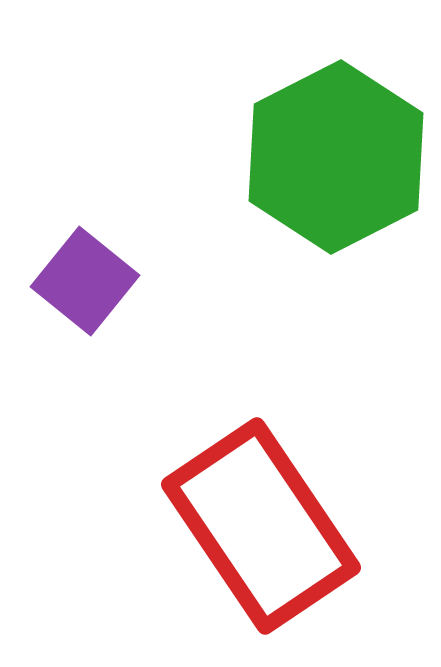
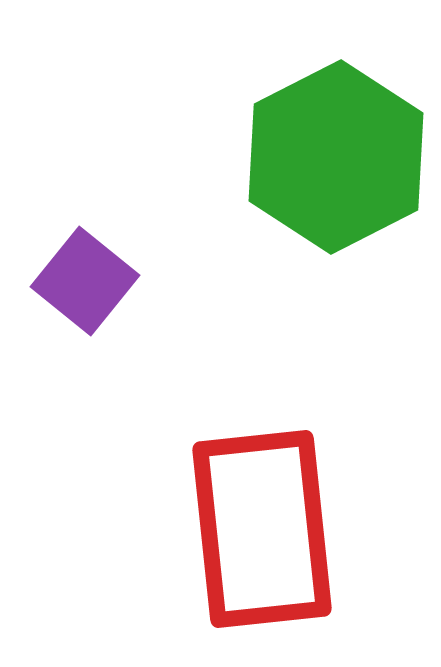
red rectangle: moved 1 px right, 3 px down; rotated 28 degrees clockwise
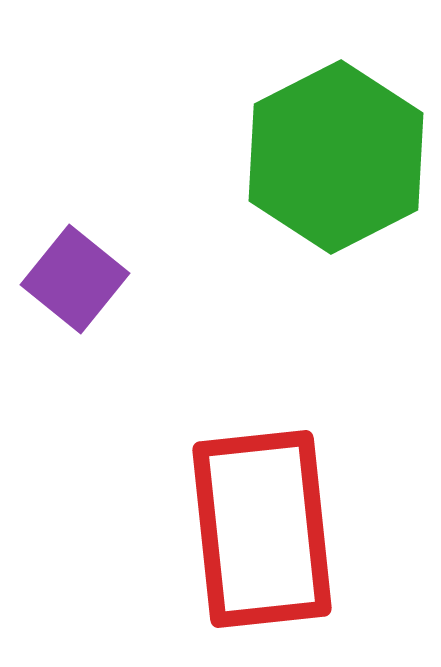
purple square: moved 10 px left, 2 px up
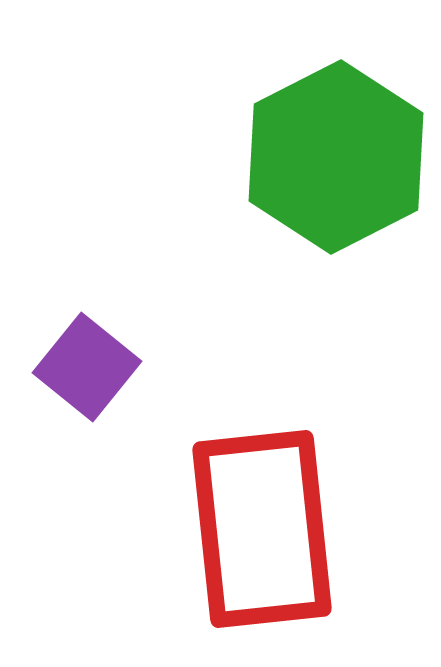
purple square: moved 12 px right, 88 px down
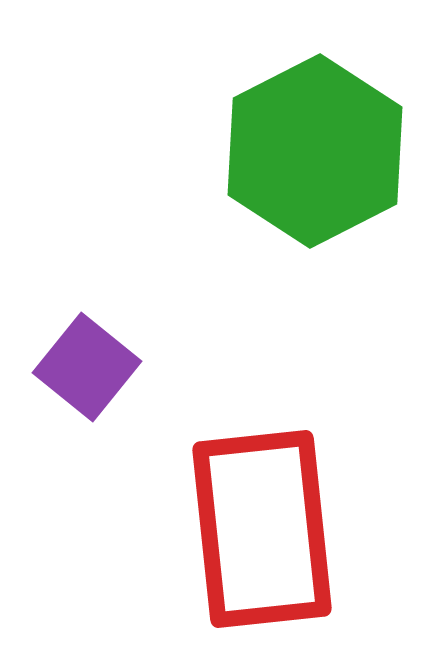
green hexagon: moved 21 px left, 6 px up
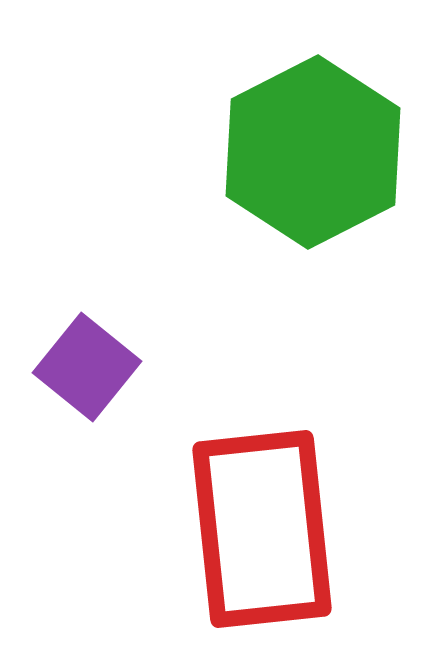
green hexagon: moved 2 px left, 1 px down
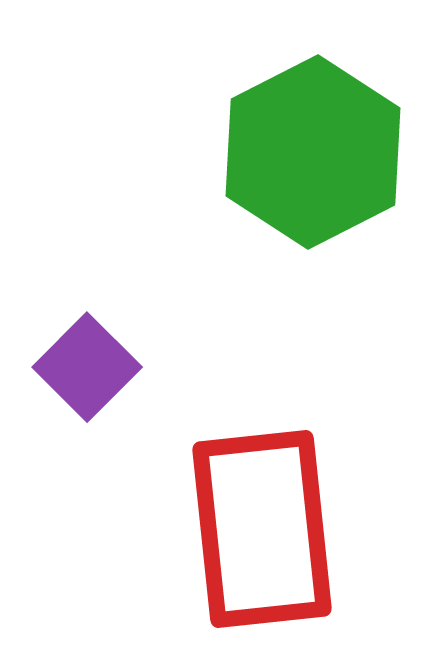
purple square: rotated 6 degrees clockwise
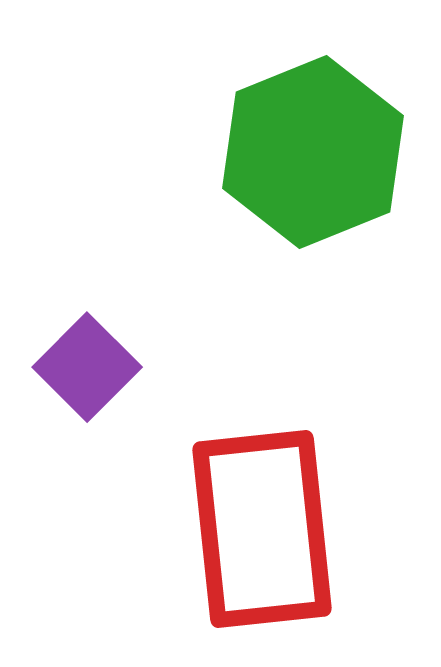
green hexagon: rotated 5 degrees clockwise
